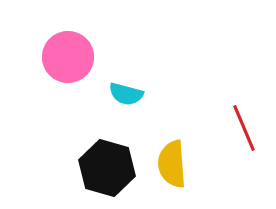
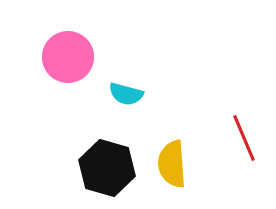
red line: moved 10 px down
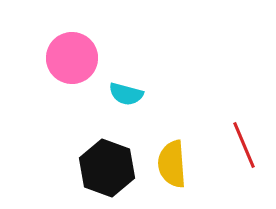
pink circle: moved 4 px right, 1 px down
red line: moved 7 px down
black hexagon: rotated 4 degrees clockwise
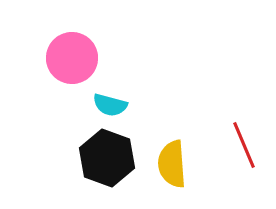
cyan semicircle: moved 16 px left, 11 px down
black hexagon: moved 10 px up
